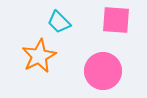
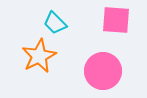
cyan trapezoid: moved 4 px left, 1 px down
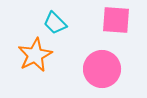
orange star: moved 4 px left, 1 px up
pink circle: moved 1 px left, 2 px up
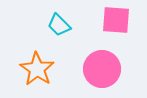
cyan trapezoid: moved 4 px right, 2 px down
orange star: moved 2 px right, 14 px down; rotated 12 degrees counterclockwise
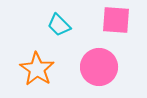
pink circle: moved 3 px left, 2 px up
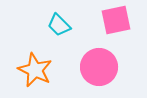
pink square: rotated 16 degrees counterclockwise
orange star: moved 2 px left, 1 px down; rotated 8 degrees counterclockwise
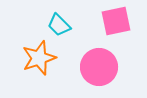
pink square: moved 1 px down
orange star: moved 4 px right, 12 px up; rotated 28 degrees clockwise
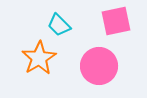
orange star: rotated 12 degrees counterclockwise
pink circle: moved 1 px up
